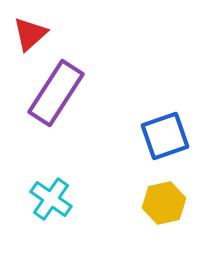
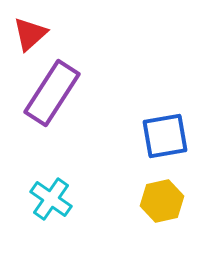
purple rectangle: moved 4 px left
blue square: rotated 9 degrees clockwise
yellow hexagon: moved 2 px left, 2 px up
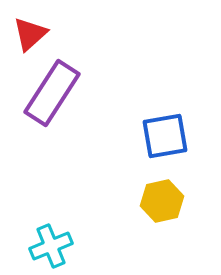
cyan cross: moved 47 px down; rotated 33 degrees clockwise
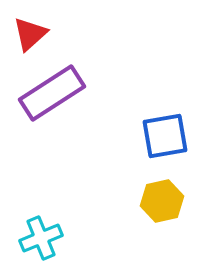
purple rectangle: rotated 24 degrees clockwise
cyan cross: moved 10 px left, 8 px up
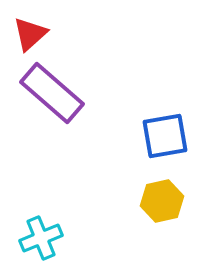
purple rectangle: rotated 74 degrees clockwise
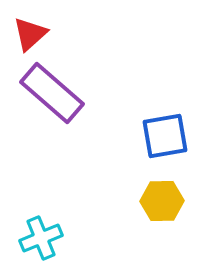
yellow hexagon: rotated 12 degrees clockwise
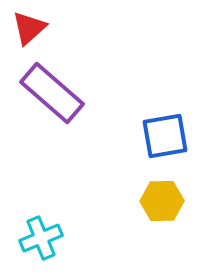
red triangle: moved 1 px left, 6 px up
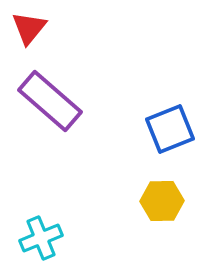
red triangle: rotated 9 degrees counterclockwise
purple rectangle: moved 2 px left, 8 px down
blue square: moved 5 px right, 7 px up; rotated 12 degrees counterclockwise
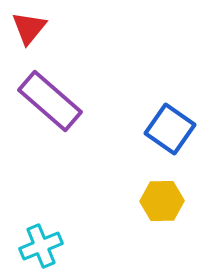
blue square: rotated 33 degrees counterclockwise
cyan cross: moved 8 px down
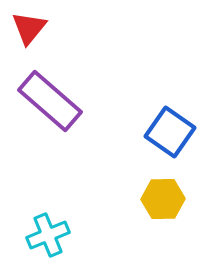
blue square: moved 3 px down
yellow hexagon: moved 1 px right, 2 px up
cyan cross: moved 7 px right, 11 px up
